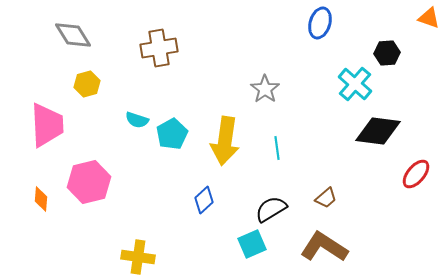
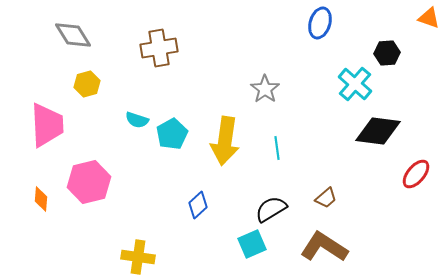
blue diamond: moved 6 px left, 5 px down
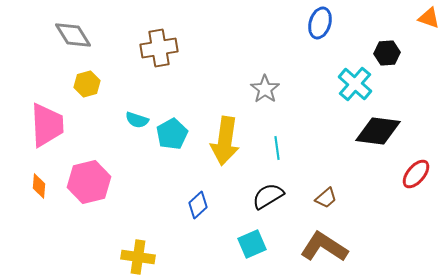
orange diamond: moved 2 px left, 13 px up
black semicircle: moved 3 px left, 13 px up
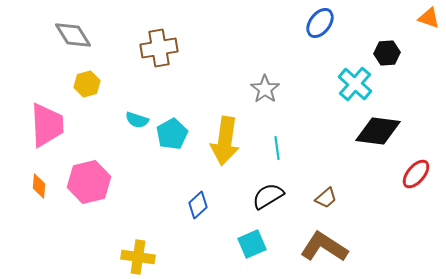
blue ellipse: rotated 20 degrees clockwise
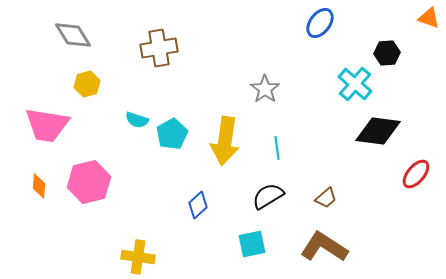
pink trapezoid: rotated 102 degrees clockwise
cyan square: rotated 12 degrees clockwise
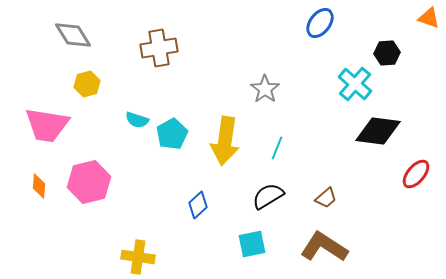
cyan line: rotated 30 degrees clockwise
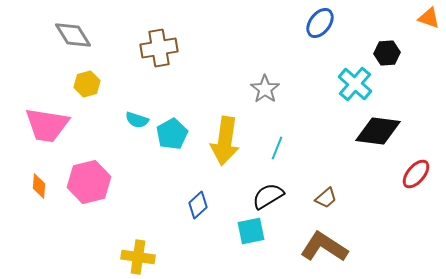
cyan square: moved 1 px left, 13 px up
